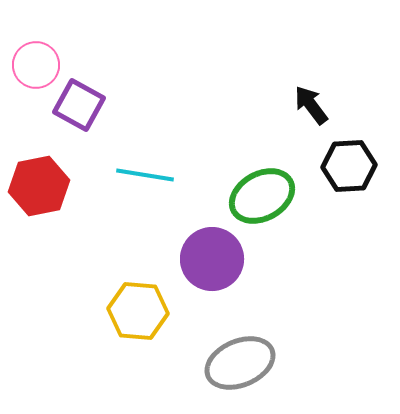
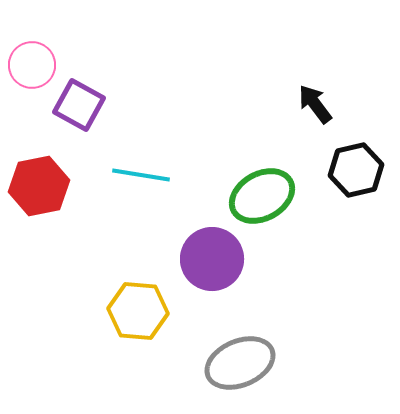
pink circle: moved 4 px left
black arrow: moved 4 px right, 1 px up
black hexagon: moved 7 px right, 4 px down; rotated 10 degrees counterclockwise
cyan line: moved 4 px left
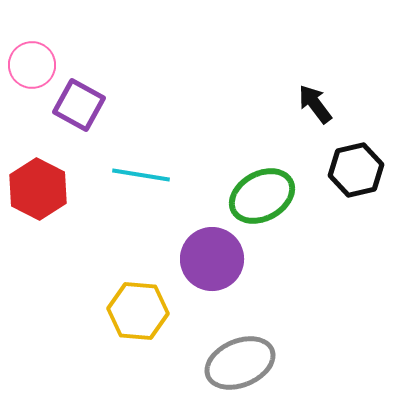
red hexagon: moved 1 px left, 3 px down; rotated 22 degrees counterclockwise
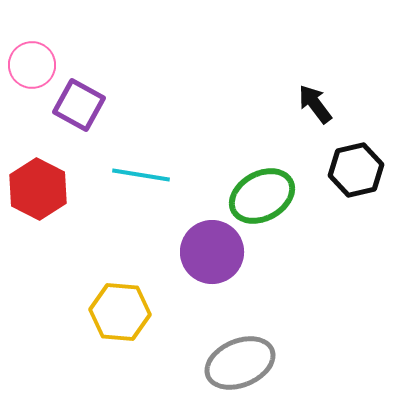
purple circle: moved 7 px up
yellow hexagon: moved 18 px left, 1 px down
